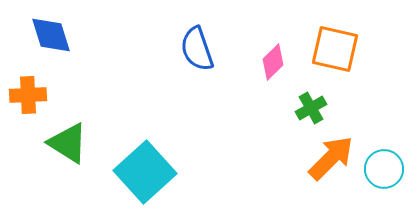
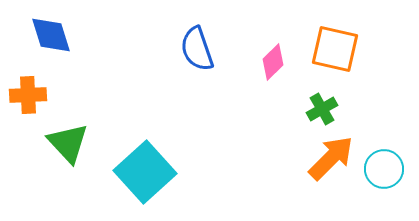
green cross: moved 11 px right, 1 px down
green triangle: rotated 15 degrees clockwise
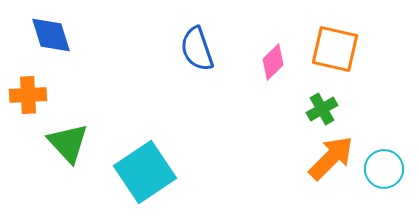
cyan square: rotated 8 degrees clockwise
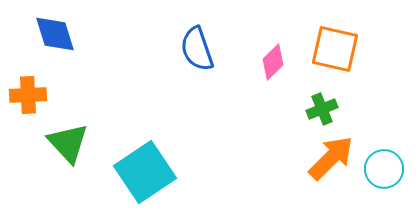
blue diamond: moved 4 px right, 1 px up
green cross: rotated 8 degrees clockwise
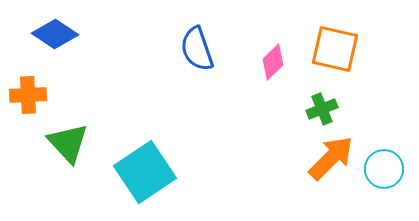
blue diamond: rotated 39 degrees counterclockwise
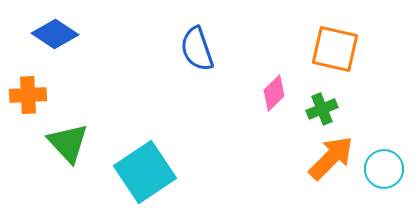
pink diamond: moved 1 px right, 31 px down
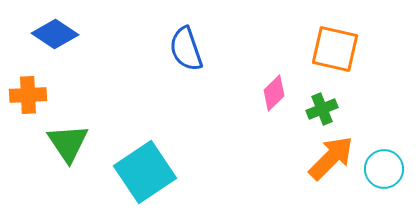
blue semicircle: moved 11 px left
green triangle: rotated 9 degrees clockwise
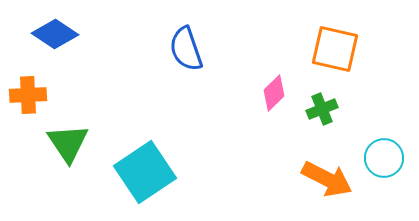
orange arrow: moved 4 px left, 21 px down; rotated 72 degrees clockwise
cyan circle: moved 11 px up
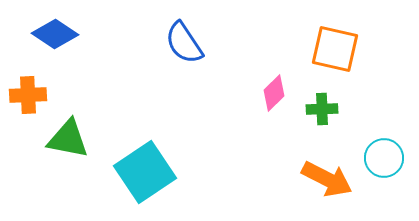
blue semicircle: moved 2 px left, 6 px up; rotated 15 degrees counterclockwise
green cross: rotated 20 degrees clockwise
green triangle: moved 4 px up; rotated 45 degrees counterclockwise
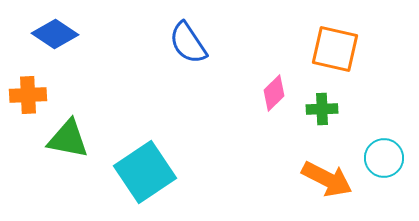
blue semicircle: moved 4 px right
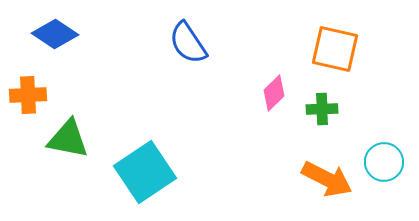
cyan circle: moved 4 px down
